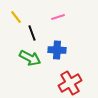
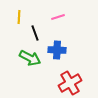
yellow line: moved 3 px right; rotated 40 degrees clockwise
black line: moved 3 px right
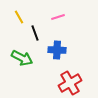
yellow line: rotated 32 degrees counterclockwise
green arrow: moved 8 px left
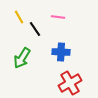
pink line: rotated 24 degrees clockwise
black line: moved 4 px up; rotated 14 degrees counterclockwise
blue cross: moved 4 px right, 2 px down
green arrow: rotated 95 degrees clockwise
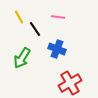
blue cross: moved 4 px left, 3 px up; rotated 18 degrees clockwise
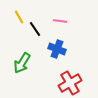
pink line: moved 2 px right, 4 px down
green arrow: moved 5 px down
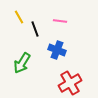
black line: rotated 14 degrees clockwise
blue cross: moved 1 px down
